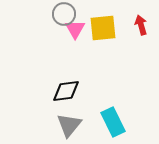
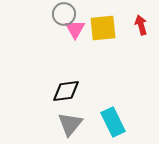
gray triangle: moved 1 px right, 1 px up
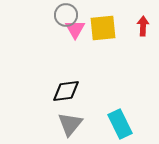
gray circle: moved 2 px right, 1 px down
red arrow: moved 2 px right, 1 px down; rotated 18 degrees clockwise
cyan rectangle: moved 7 px right, 2 px down
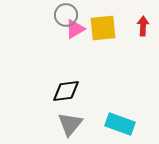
pink triangle: rotated 30 degrees clockwise
cyan rectangle: rotated 44 degrees counterclockwise
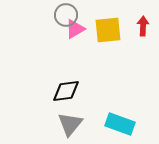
yellow square: moved 5 px right, 2 px down
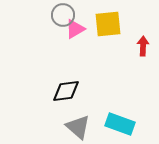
gray circle: moved 3 px left
red arrow: moved 20 px down
yellow square: moved 6 px up
gray triangle: moved 8 px right, 3 px down; rotated 28 degrees counterclockwise
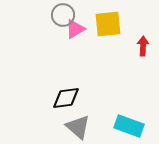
black diamond: moved 7 px down
cyan rectangle: moved 9 px right, 2 px down
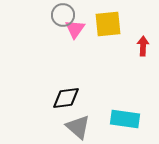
pink triangle: rotated 25 degrees counterclockwise
cyan rectangle: moved 4 px left, 7 px up; rotated 12 degrees counterclockwise
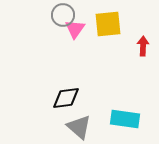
gray triangle: moved 1 px right
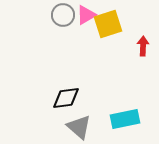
yellow square: rotated 12 degrees counterclockwise
pink triangle: moved 11 px right, 14 px up; rotated 25 degrees clockwise
cyan rectangle: rotated 20 degrees counterclockwise
